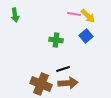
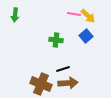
green arrow: rotated 16 degrees clockwise
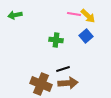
green arrow: rotated 72 degrees clockwise
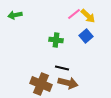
pink line: rotated 48 degrees counterclockwise
black line: moved 1 px left, 1 px up; rotated 32 degrees clockwise
brown arrow: rotated 18 degrees clockwise
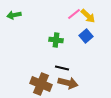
green arrow: moved 1 px left
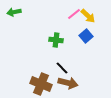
green arrow: moved 3 px up
black line: rotated 32 degrees clockwise
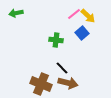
green arrow: moved 2 px right, 1 px down
blue square: moved 4 px left, 3 px up
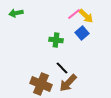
yellow arrow: moved 2 px left
brown arrow: rotated 120 degrees clockwise
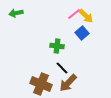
green cross: moved 1 px right, 6 px down
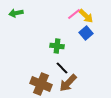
blue square: moved 4 px right
